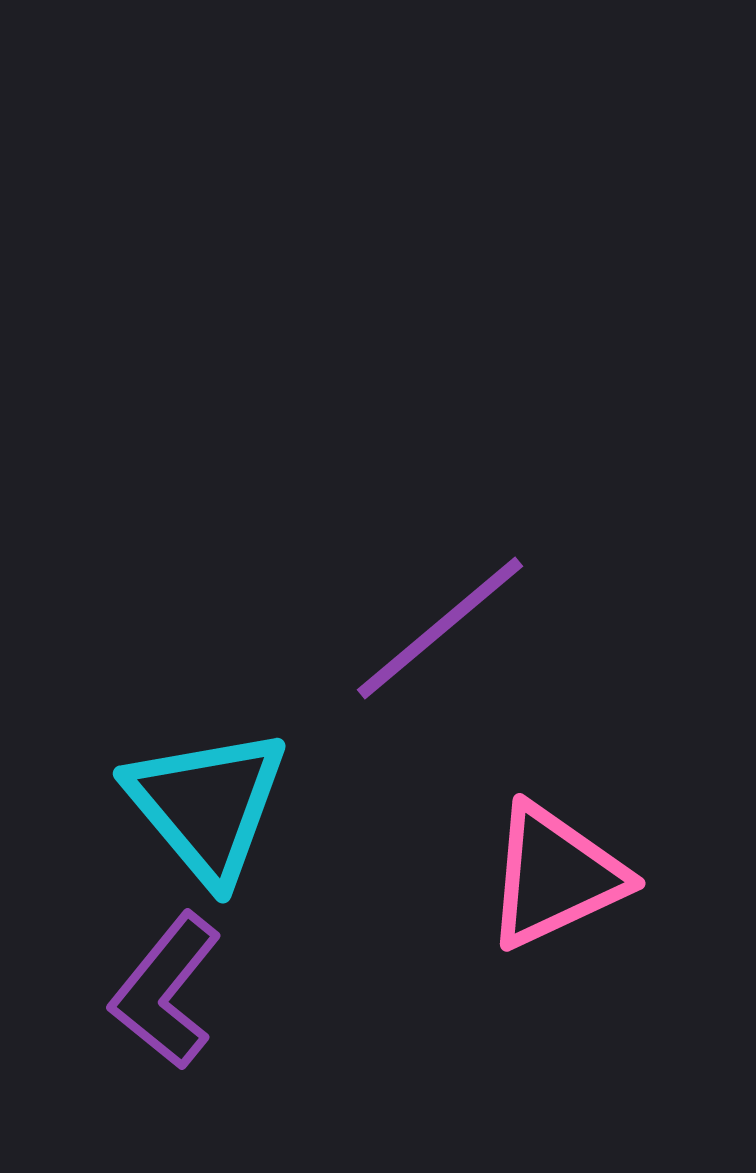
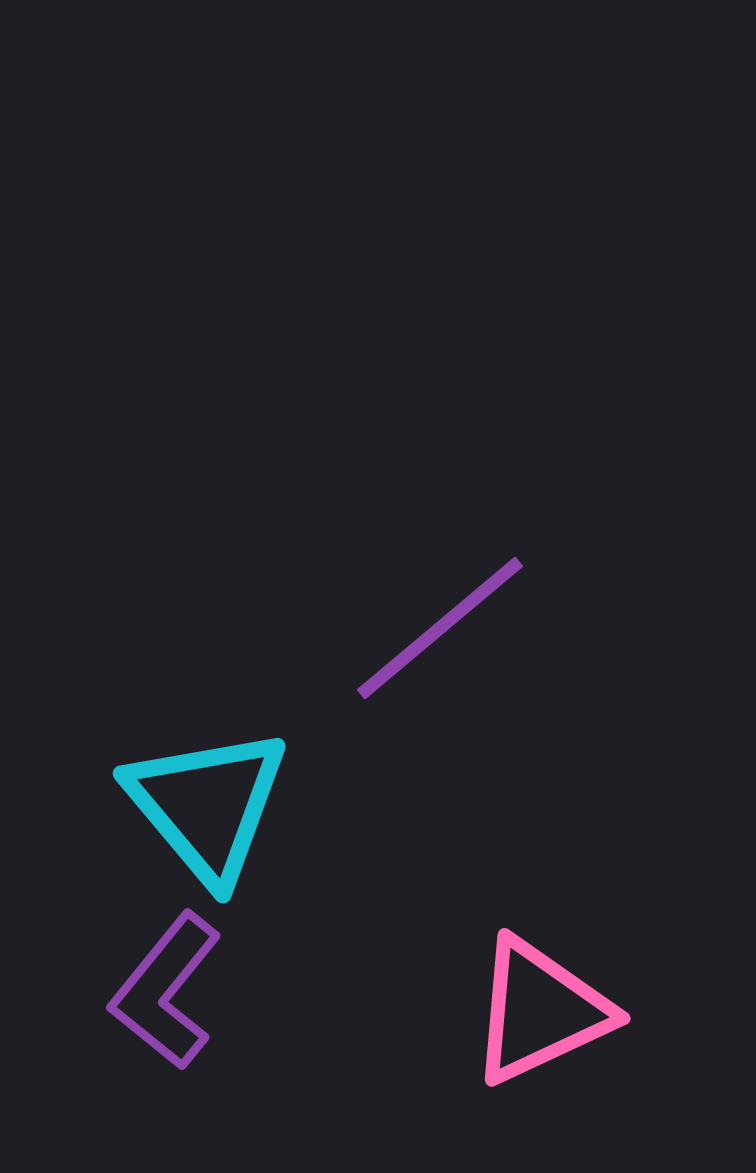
pink triangle: moved 15 px left, 135 px down
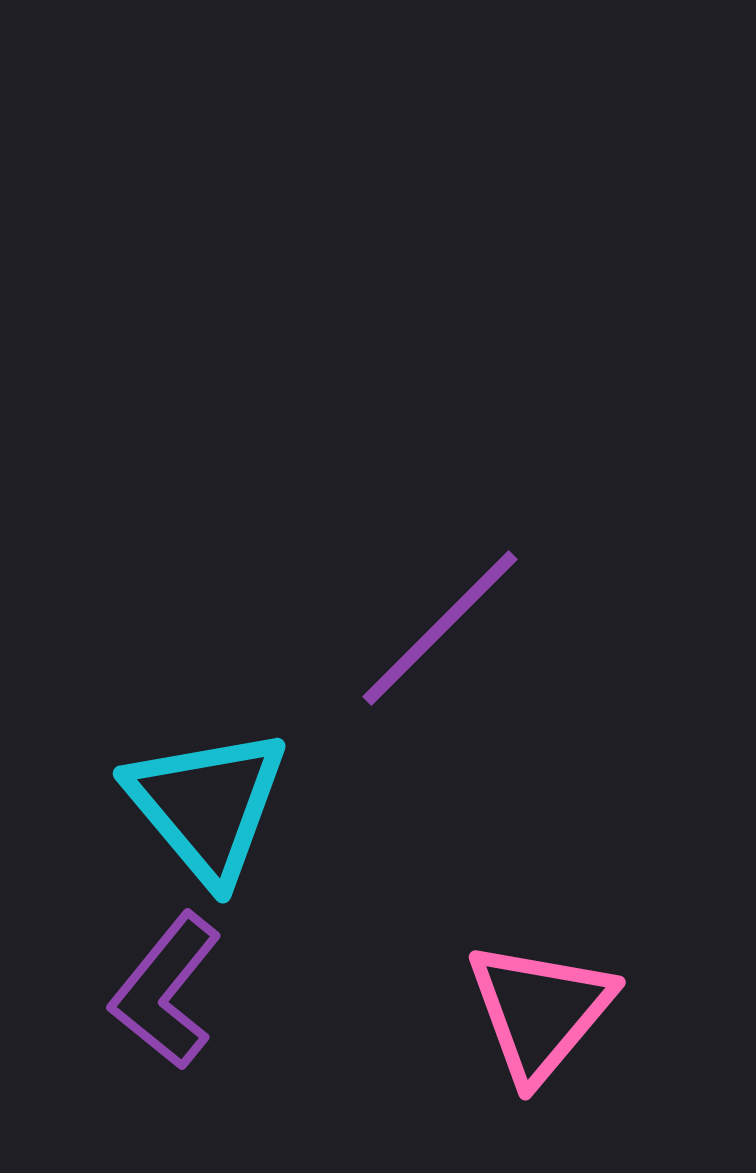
purple line: rotated 5 degrees counterclockwise
pink triangle: rotated 25 degrees counterclockwise
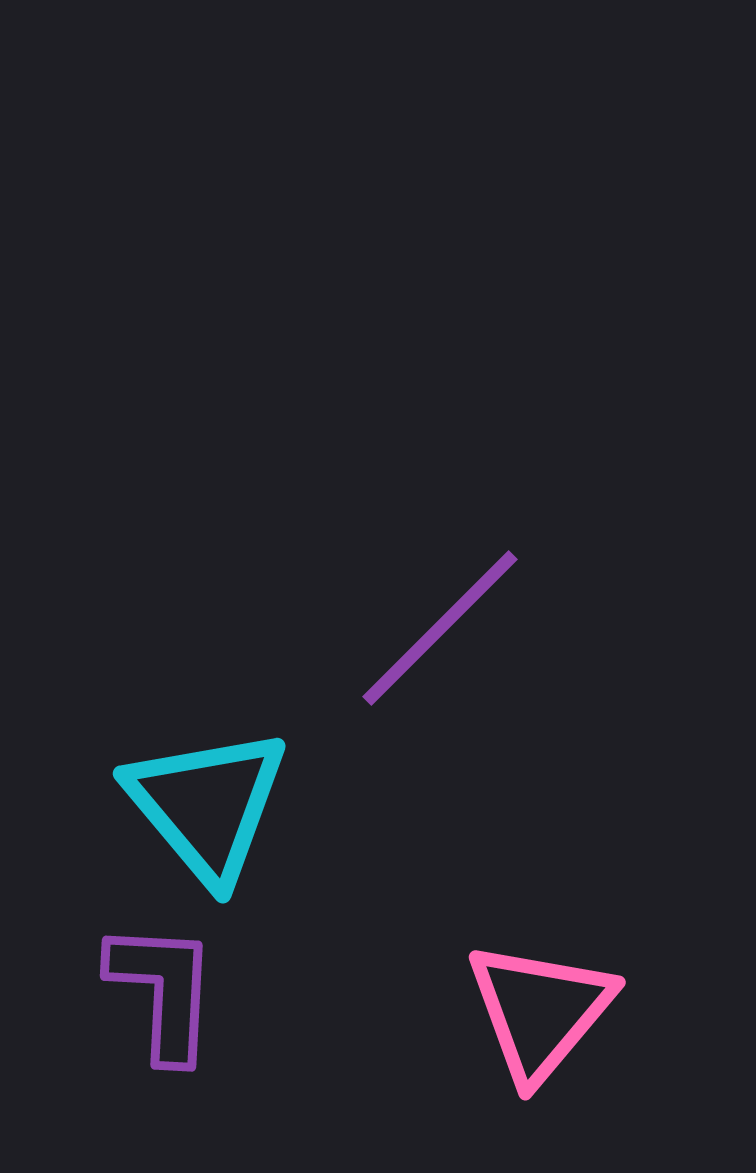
purple L-shape: moved 3 px left; rotated 144 degrees clockwise
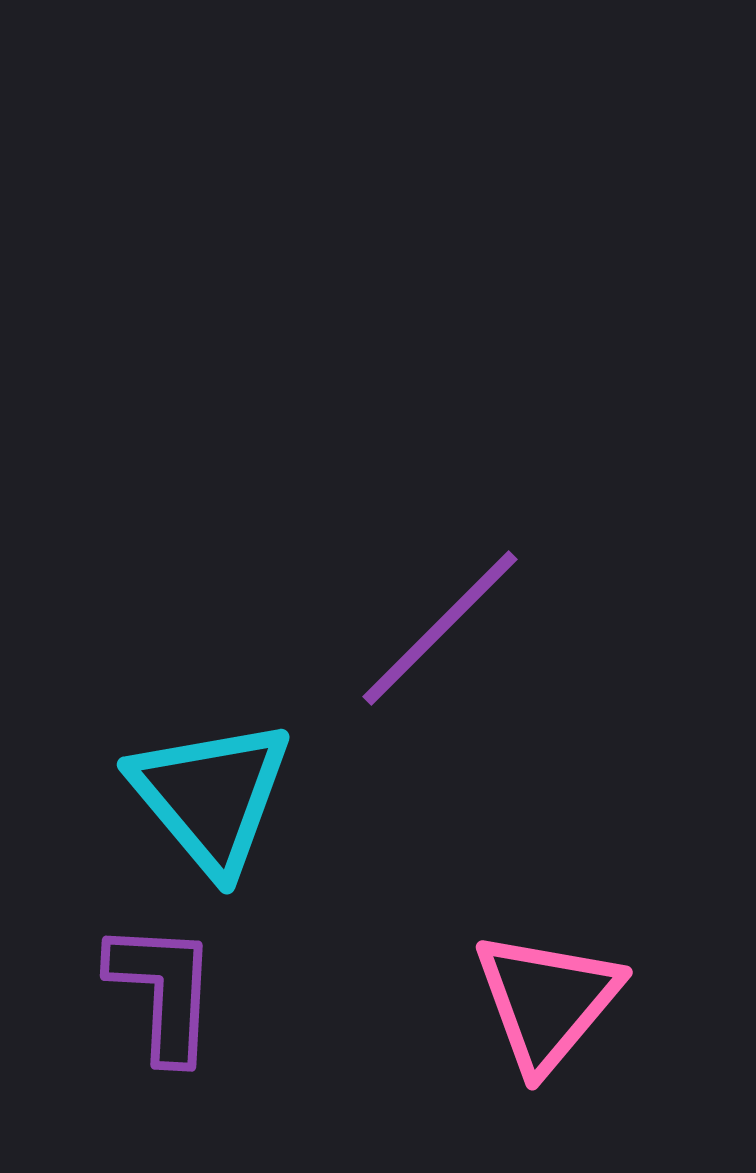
cyan triangle: moved 4 px right, 9 px up
pink triangle: moved 7 px right, 10 px up
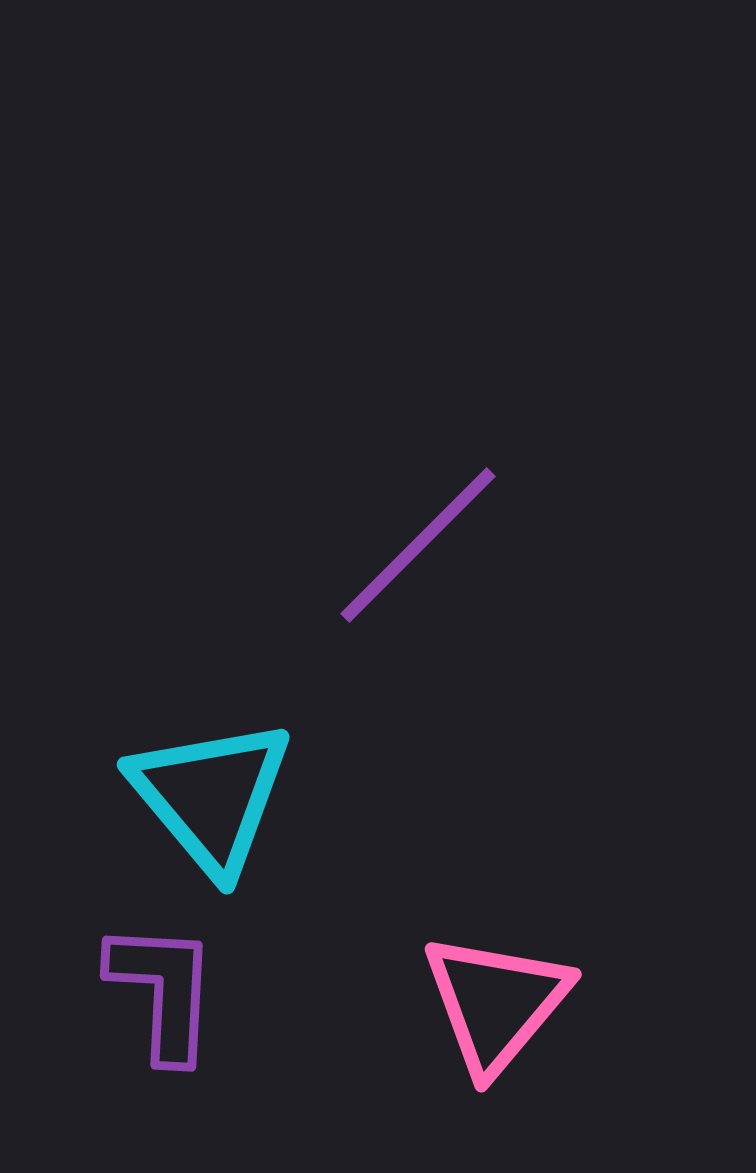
purple line: moved 22 px left, 83 px up
pink triangle: moved 51 px left, 2 px down
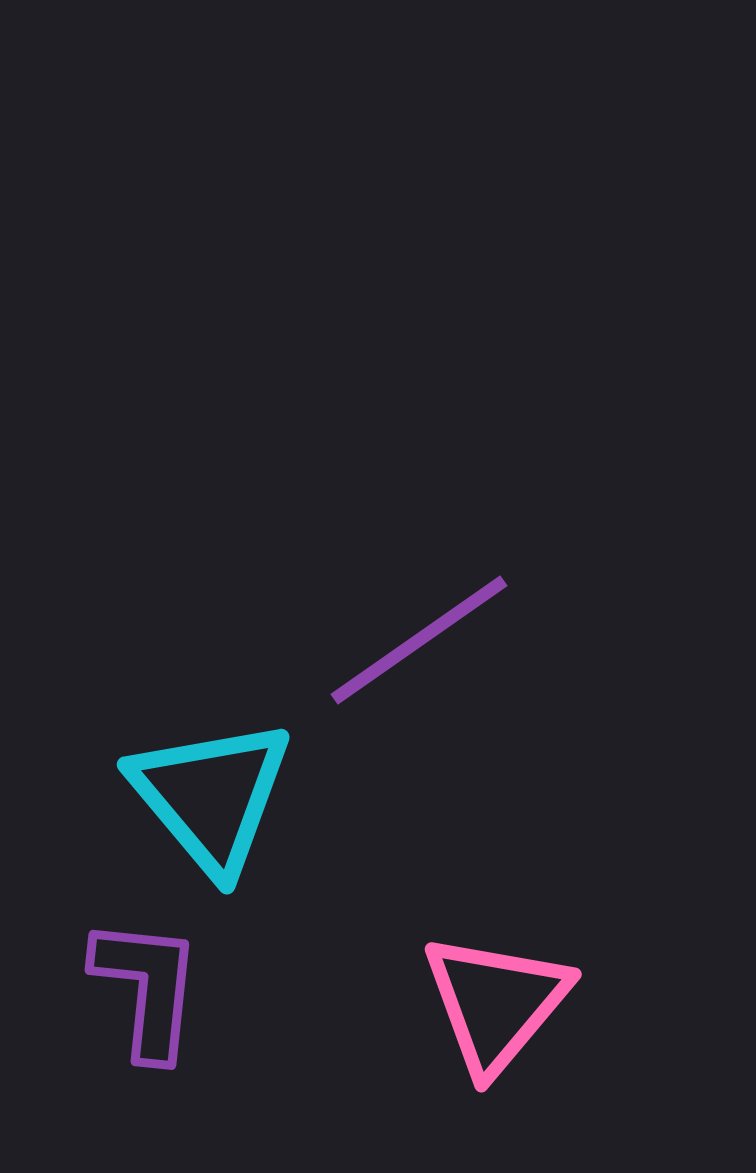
purple line: moved 1 px right, 95 px down; rotated 10 degrees clockwise
purple L-shape: moved 16 px left, 3 px up; rotated 3 degrees clockwise
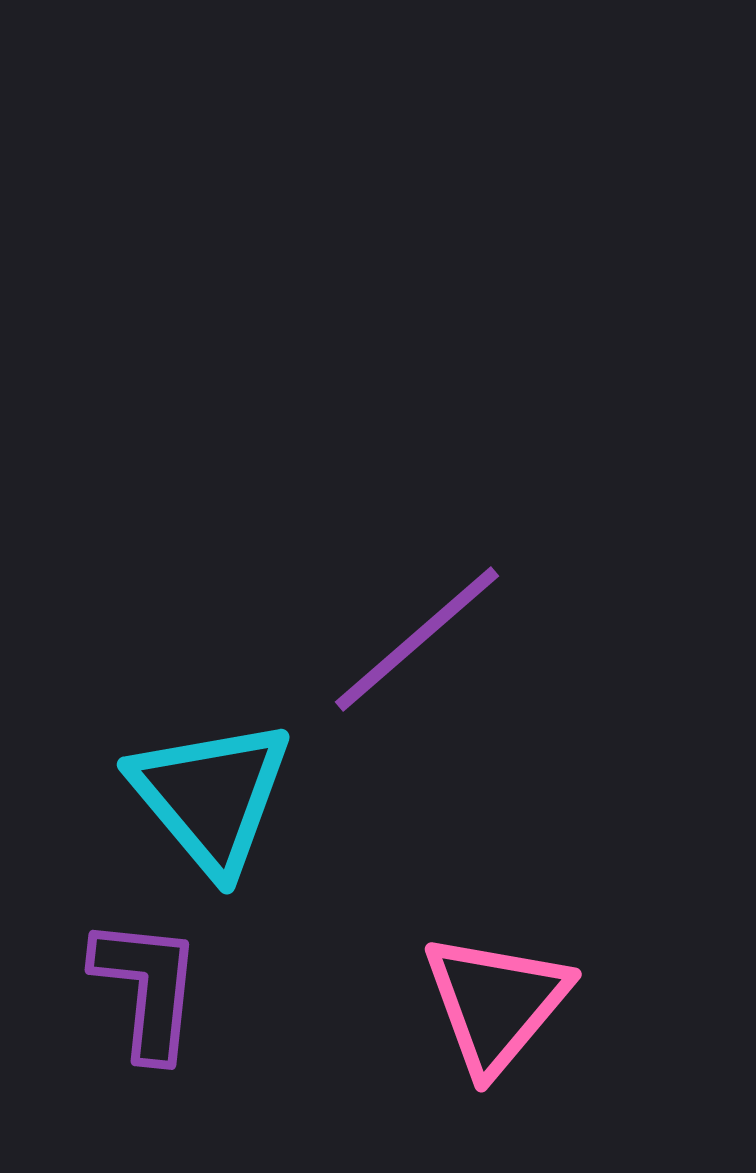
purple line: moved 2 px left, 1 px up; rotated 6 degrees counterclockwise
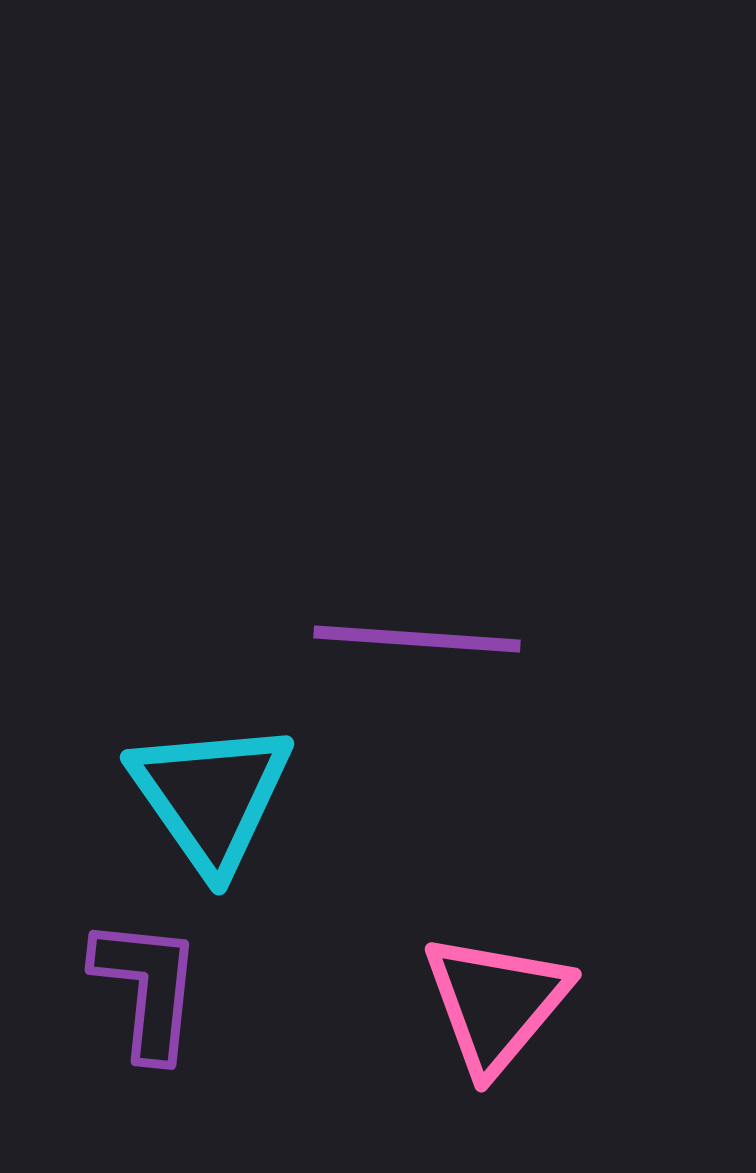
purple line: rotated 45 degrees clockwise
cyan triangle: rotated 5 degrees clockwise
